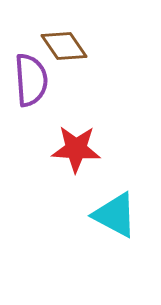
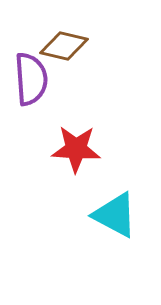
brown diamond: rotated 42 degrees counterclockwise
purple semicircle: moved 1 px up
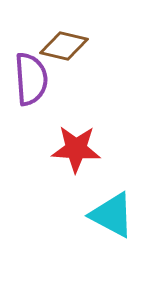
cyan triangle: moved 3 px left
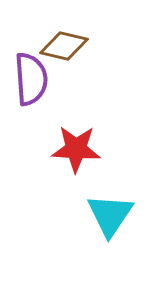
cyan triangle: moved 2 px left; rotated 36 degrees clockwise
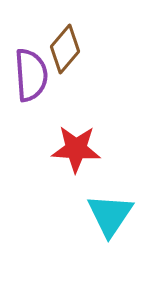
brown diamond: moved 1 px right, 3 px down; rotated 63 degrees counterclockwise
purple semicircle: moved 4 px up
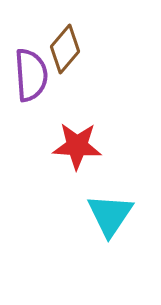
red star: moved 1 px right, 3 px up
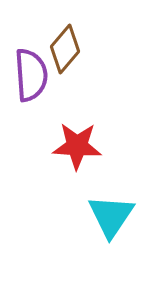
cyan triangle: moved 1 px right, 1 px down
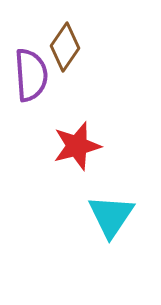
brown diamond: moved 2 px up; rotated 6 degrees counterclockwise
red star: rotated 18 degrees counterclockwise
